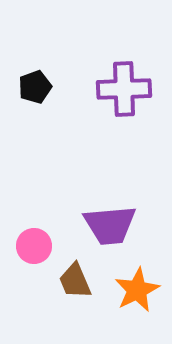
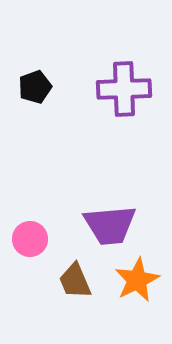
pink circle: moved 4 px left, 7 px up
orange star: moved 10 px up
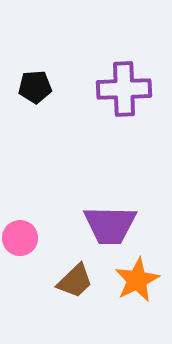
black pentagon: rotated 16 degrees clockwise
purple trapezoid: rotated 6 degrees clockwise
pink circle: moved 10 px left, 1 px up
brown trapezoid: rotated 111 degrees counterclockwise
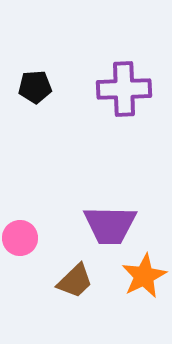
orange star: moved 7 px right, 4 px up
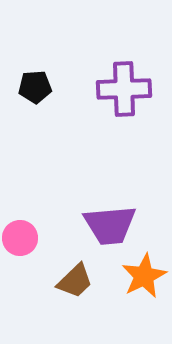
purple trapezoid: rotated 6 degrees counterclockwise
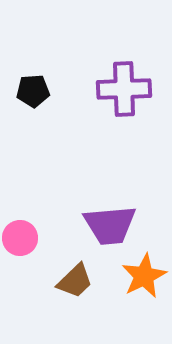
black pentagon: moved 2 px left, 4 px down
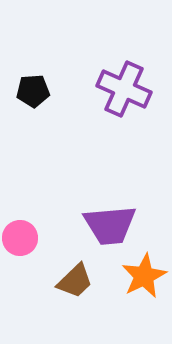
purple cross: rotated 26 degrees clockwise
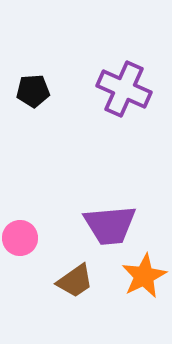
brown trapezoid: rotated 9 degrees clockwise
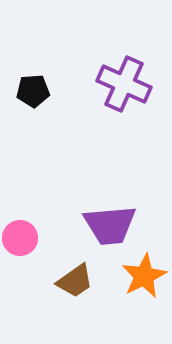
purple cross: moved 5 px up
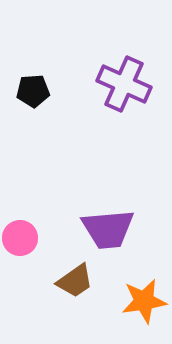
purple trapezoid: moved 2 px left, 4 px down
orange star: moved 25 px down; rotated 18 degrees clockwise
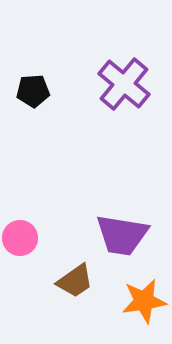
purple cross: rotated 16 degrees clockwise
purple trapezoid: moved 14 px right, 6 px down; rotated 14 degrees clockwise
